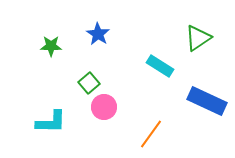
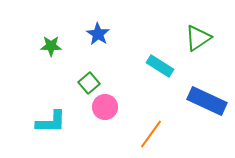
pink circle: moved 1 px right
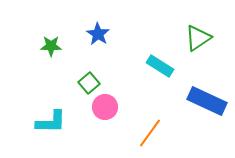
orange line: moved 1 px left, 1 px up
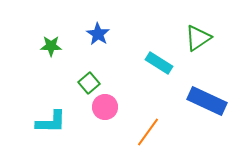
cyan rectangle: moved 1 px left, 3 px up
orange line: moved 2 px left, 1 px up
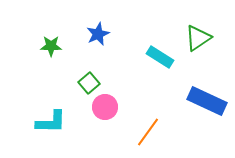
blue star: rotated 15 degrees clockwise
cyan rectangle: moved 1 px right, 6 px up
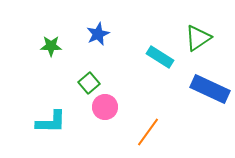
blue rectangle: moved 3 px right, 12 px up
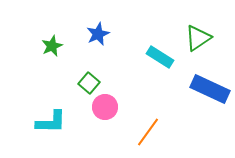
green star: moved 1 px right; rotated 25 degrees counterclockwise
green square: rotated 10 degrees counterclockwise
